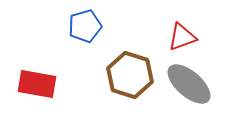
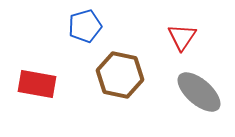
red triangle: rotated 36 degrees counterclockwise
brown hexagon: moved 10 px left; rotated 6 degrees counterclockwise
gray ellipse: moved 10 px right, 8 px down
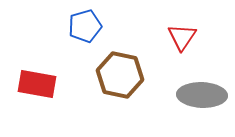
gray ellipse: moved 3 px right, 3 px down; rotated 39 degrees counterclockwise
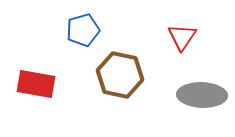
blue pentagon: moved 2 px left, 4 px down
red rectangle: moved 1 px left
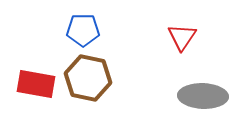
blue pentagon: rotated 16 degrees clockwise
brown hexagon: moved 32 px left, 3 px down
gray ellipse: moved 1 px right, 1 px down
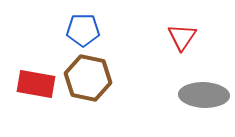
gray ellipse: moved 1 px right, 1 px up
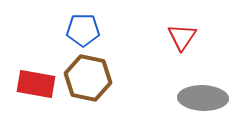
gray ellipse: moved 1 px left, 3 px down
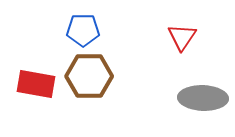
brown hexagon: moved 1 px right, 2 px up; rotated 12 degrees counterclockwise
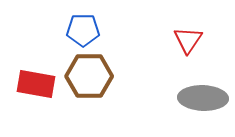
red triangle: moved 6 px right, 3 px down
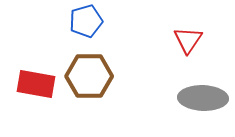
blue pentagon: moved 3 px right, 9 px up; rotated 16 degrees counterclockwise
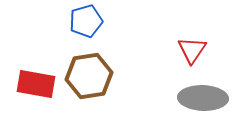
red triangle: moved 4 px right, 10 px down
brown hexagon: rotated 9 degrees counterclockwise
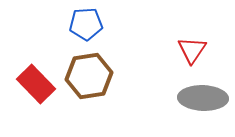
blue pentagon: moved 3 px down; rotated 12 degrees clockwise
red rectangle: rotated 36 degrees clockwise
